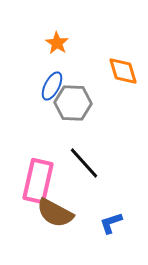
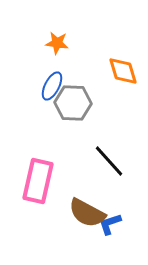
orange star: rotated 25 degrees counterclockwise
black line: moved 25 px right, 2 px up
brown semicircle: moved 32 px right
blue L-shape: moved 1 px left, 1 px down
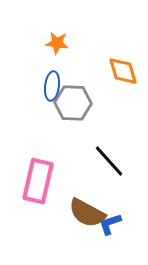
blue ellipse: rotated 20 degrees counterclockwise
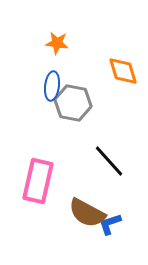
gray hexagon: rotated 9 degrees clockwise
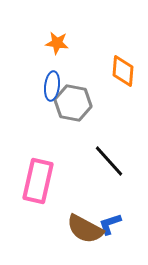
orange diamond: rotated 20 degrees clockwise
brown semicircle: moved 2 px left, 16 px down
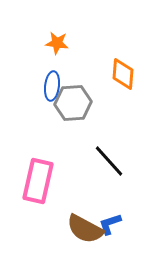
orange diamond: moved 3 px down
gray hexagon: rotated 15 degrees counterclockwise
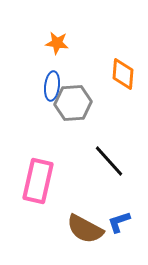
blue L-shape: moved 9 px right, 2 px up
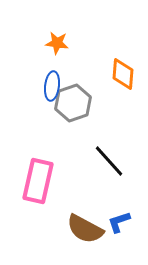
gray hexagon: rotated 15 degrees counterclockwise
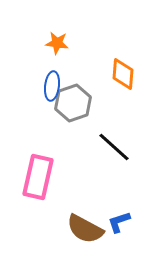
black line: moved 5 px right, 14 px up; rotated 6 degrees counterclockwise
pink rectangle: moved 4 px up
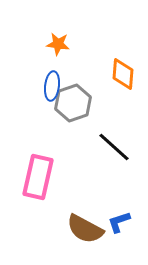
orange star: moved 1 px right, 1 px down
